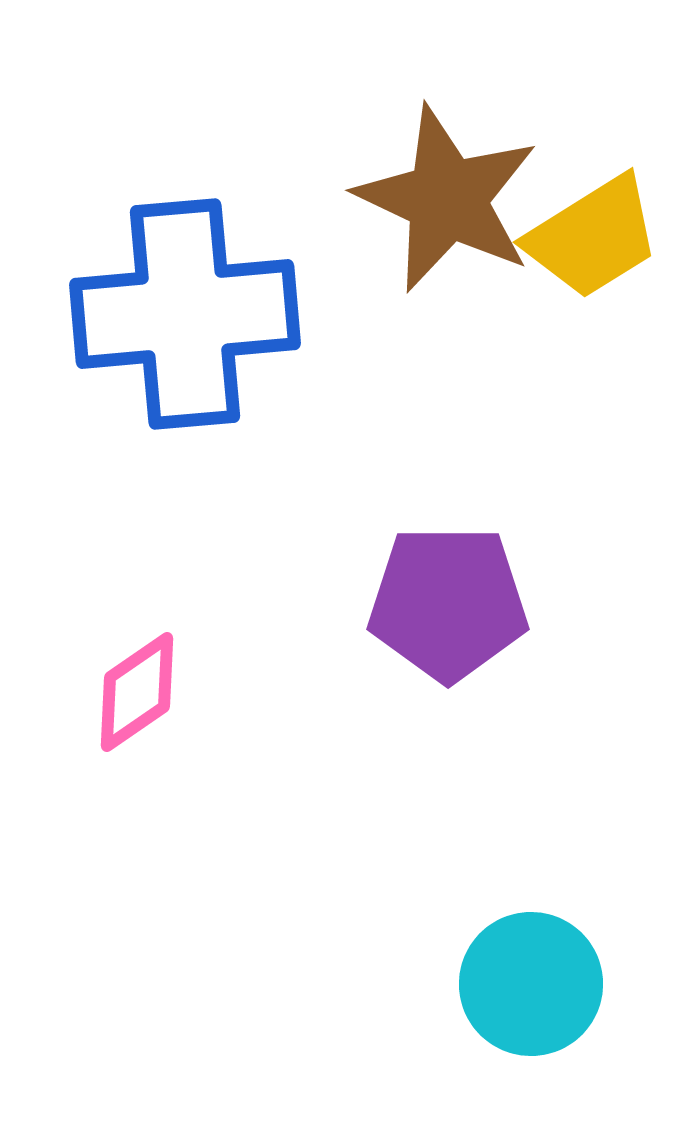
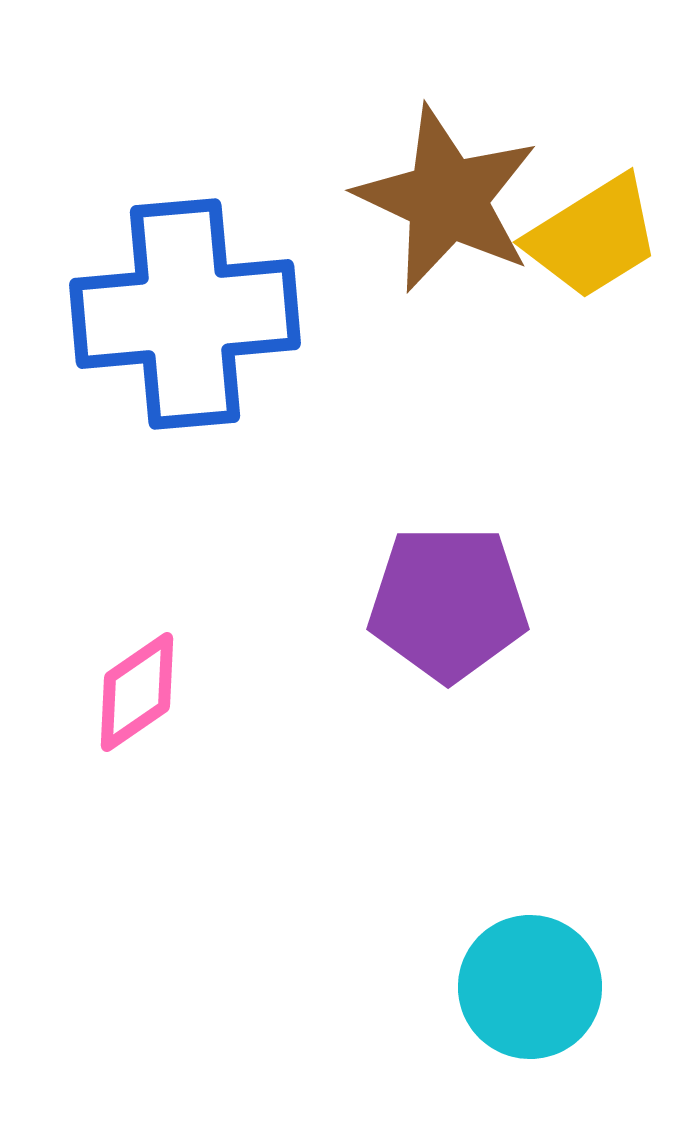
cyan circle: moved 1 px left, 3 px down
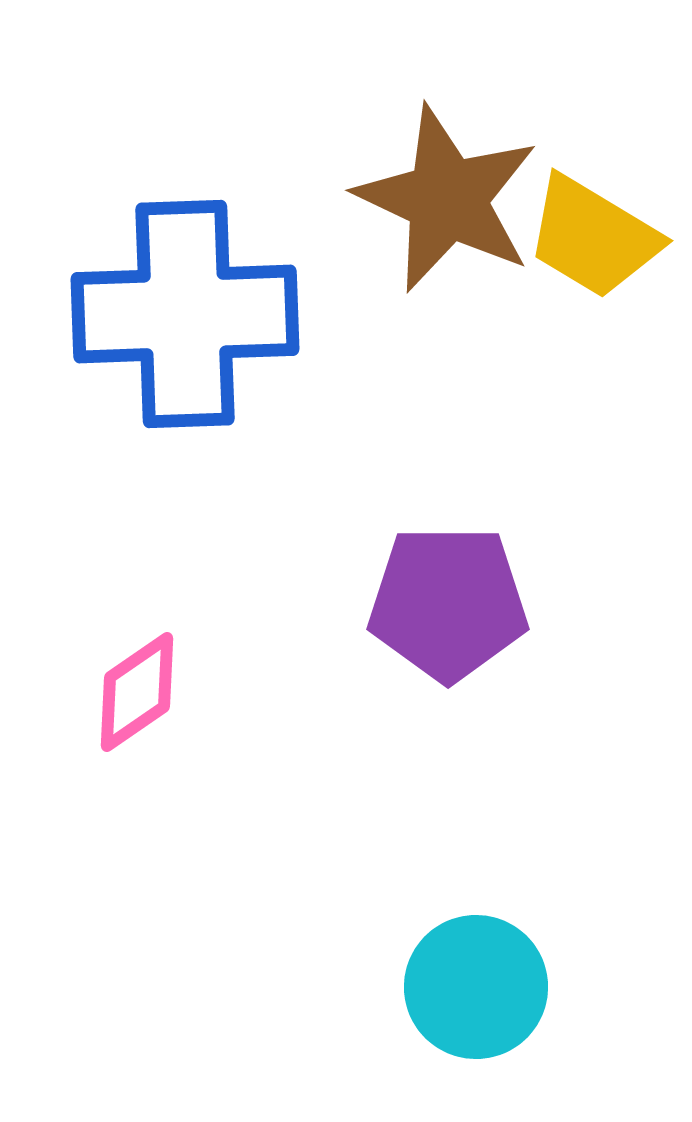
yellow trapezoid: rotated 63 degrees clockwise
blue cross: rotated 3 degrees clockwise
cyan circle: moved 54 px left
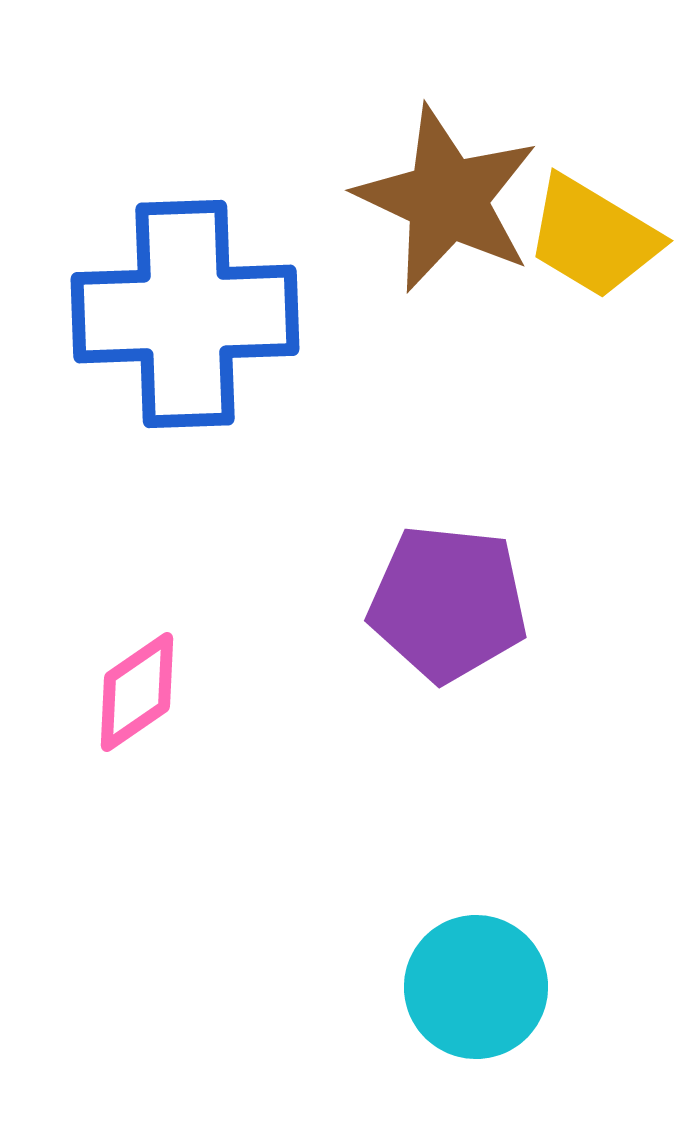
purple pentagon: rotated 6 degrees clockwise
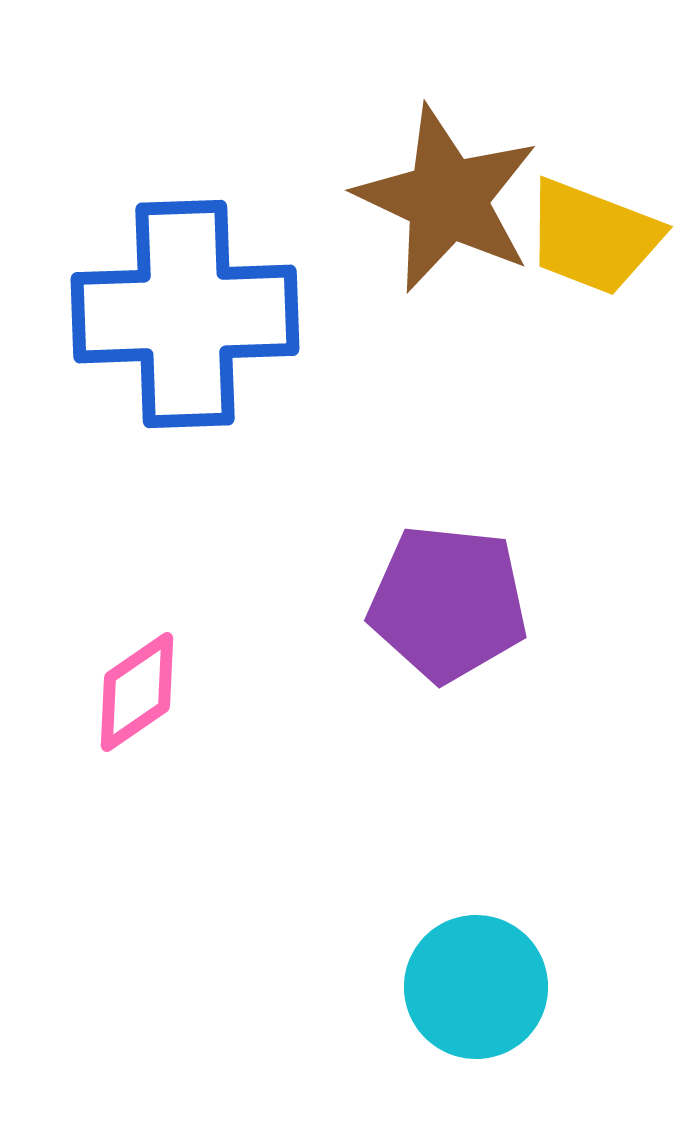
yellow trapezoid: rotated 10 degrees counterclockwise
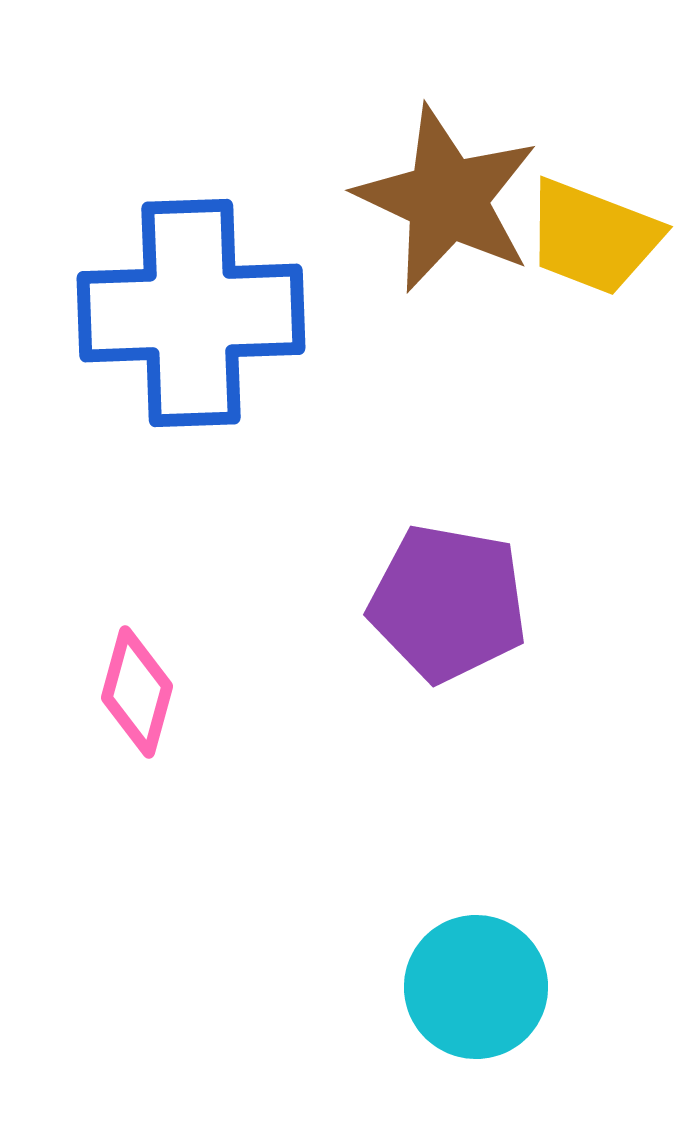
blue cross: moved 6 px right, 1 px up
purple pentagon: rotated 4 degrees clockwise
pink diamond: rotated 40 degrees counterclockwise
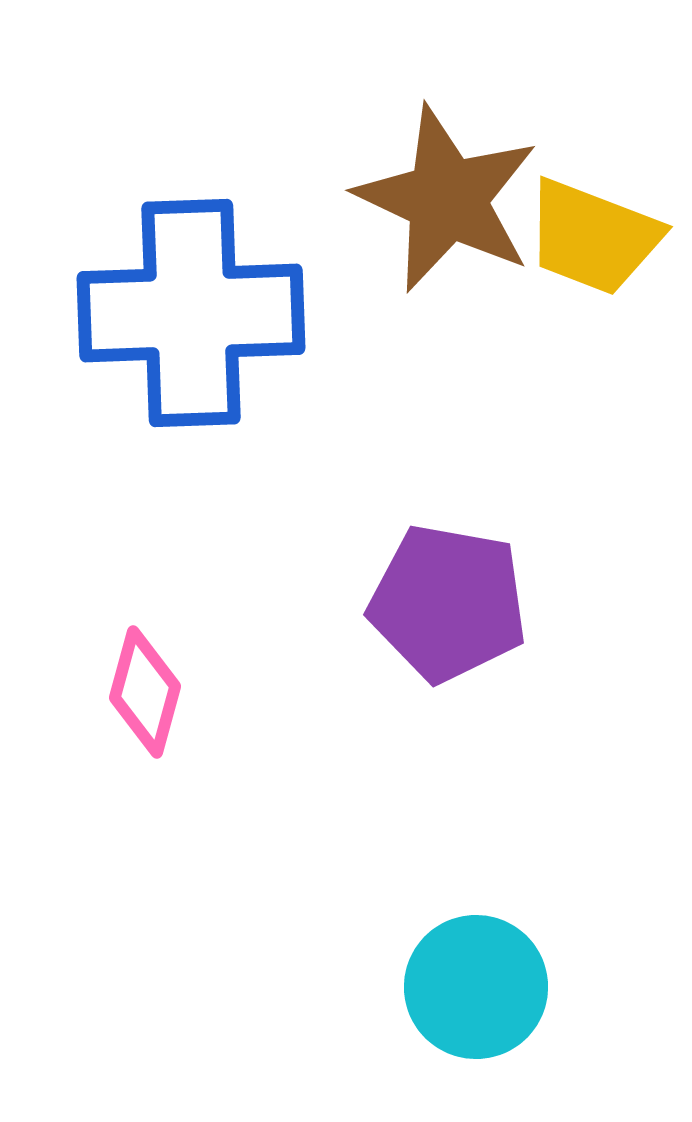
pink diamond: moved 8 px right
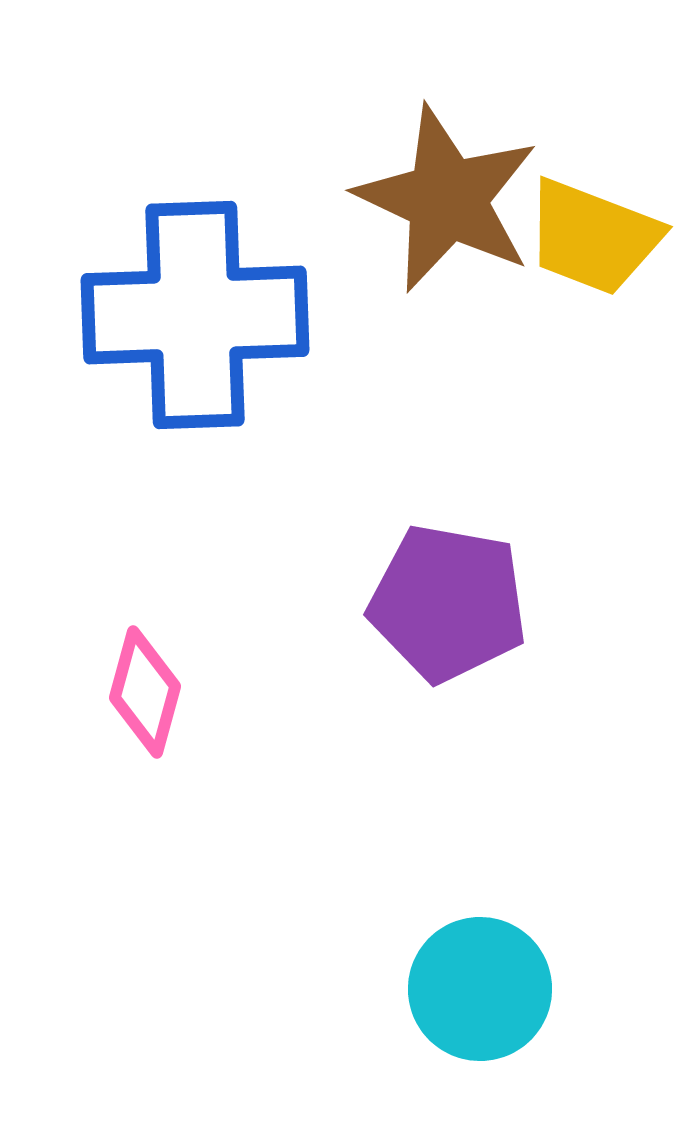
blue cross: moved 4 px right, 2 px down
cyan circle: moved 4 px right, 2 px down
